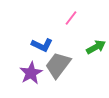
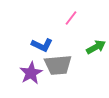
gray trapezoid: rotated 132 degrees counterclockwise
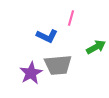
pink line: rotated 21 degrees counterclockwise
blue L-shape: moved 5 px right, 9 px up
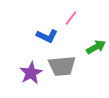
pink line: rotated 21 degrees clockwise
gray trapezoid: moved 4 px right, 1 px down
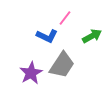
pink line: moved 6 px left
green arrow: moved 4 px left, 11 px up
gray trapezoid: moved 1 px up; rotated 52 degrees counterclockwise
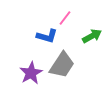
blue L-shape: rotated 10 degrees counterclockwise
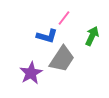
pink line: moved 1 px left
green arrow: rotated 36 degrees counterclockwise
gray trapezoid: moved 6 px up
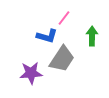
green arrow: rotated 24 degrees counterclockwise
purple star: rotated 25 degrees clockwise
